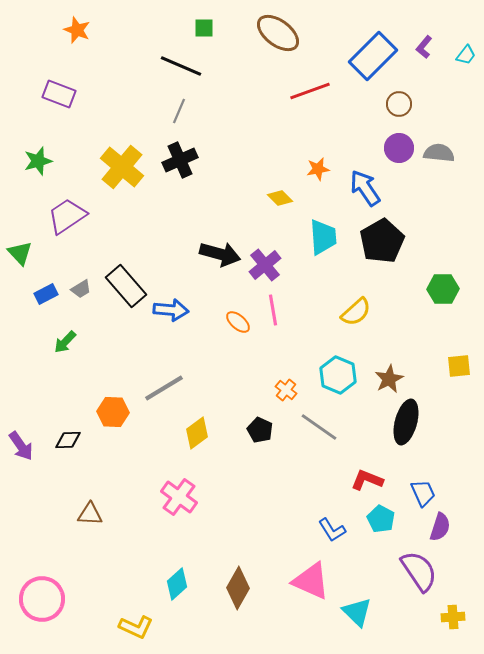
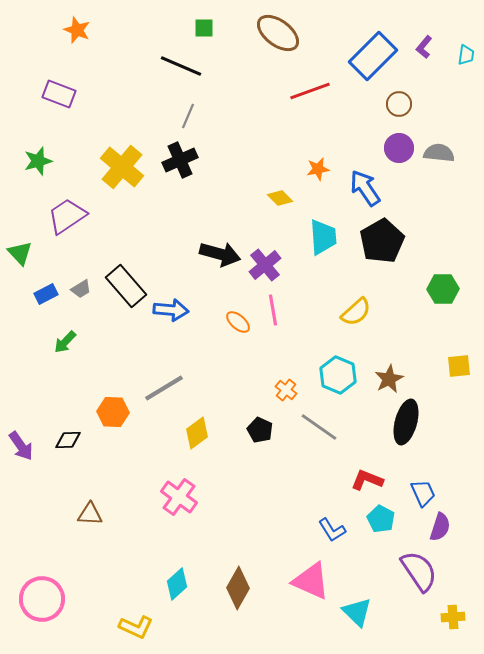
cyan trapezoid at (466, 55): rotated 30 degrees counterclockwise
gray line at (179, 111): moved 9 px right, 5 px down
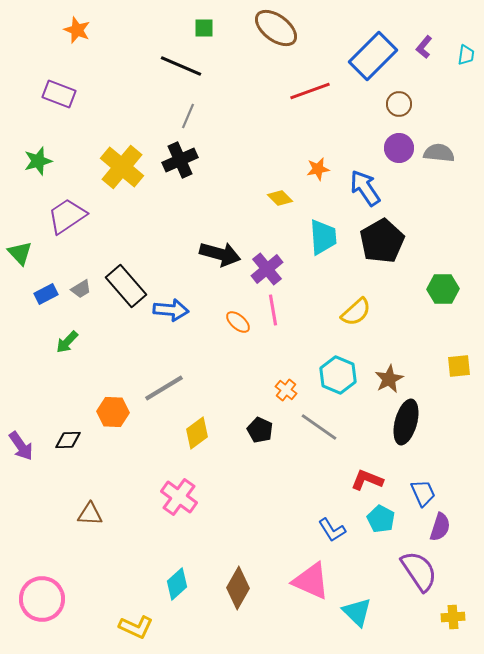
brown ellipse at (278, 33): moved 2 px left, 5 px up
purple cross at (265, 265): moved 2 px right, 4 px down
green arrow at (65, 342): moved 2 px right
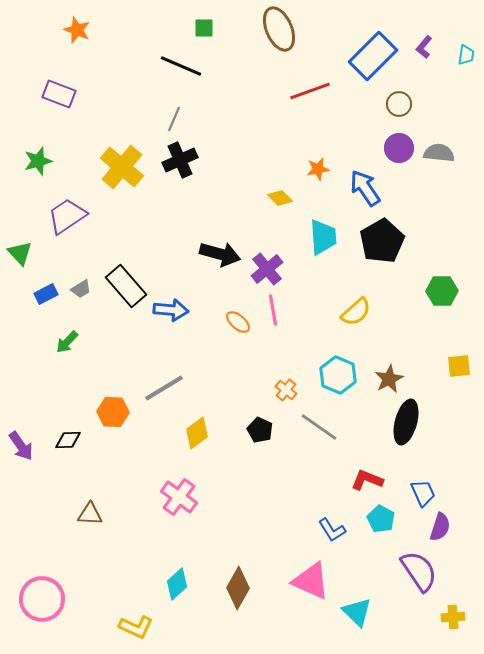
brown ellipse at (276, 28): moved 3 px right, 1 px down; rotated 30 degrees clockwise
gray line at (188, 116): moved 14 px left, 3 px down
green hexagon at (443, 289): moved 1 px left, 2 px down
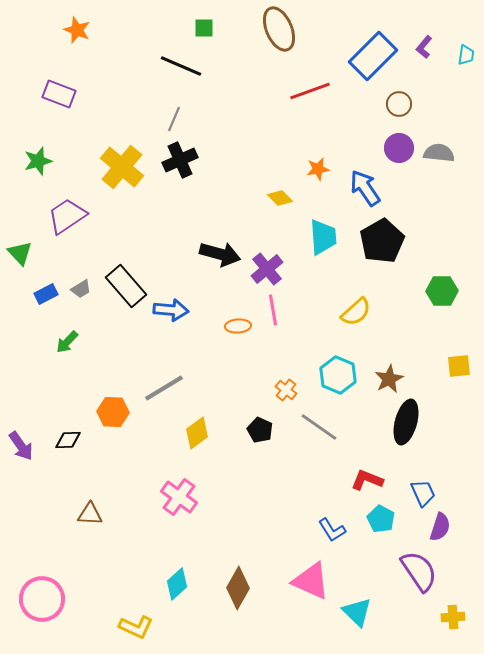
orange ellipse at (238, 322): moved 4 px down; rotated 45 degrees counterclockwise
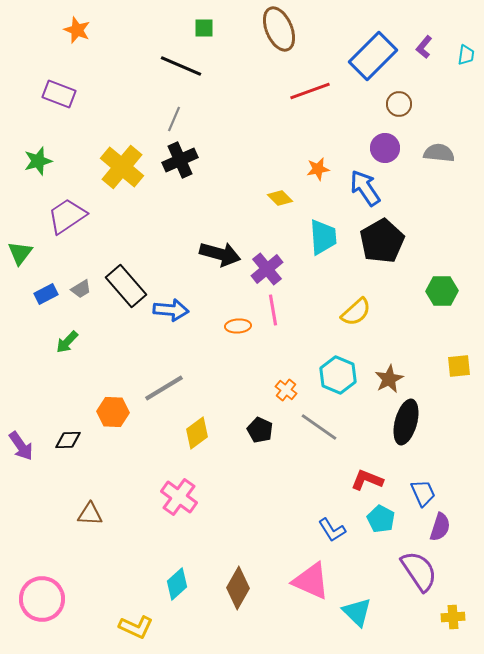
purple circle at (399, 148): moved 14 px left
green triangle at (20, 253): rotated 20 degrees clockwise
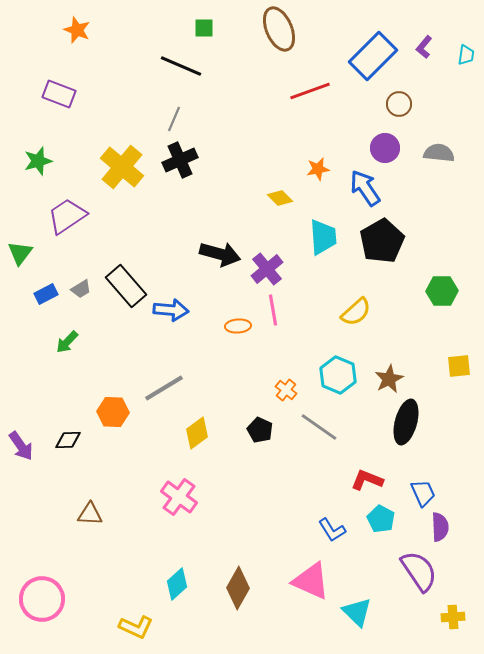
purple semicircle at (440, 527): rotated 20 degrees counterclockwise
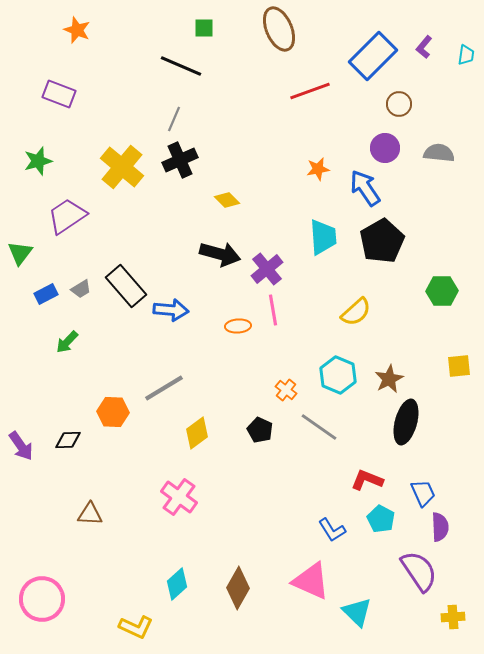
yellow diamond at (280, 198): moved 53 px left, 2 px down
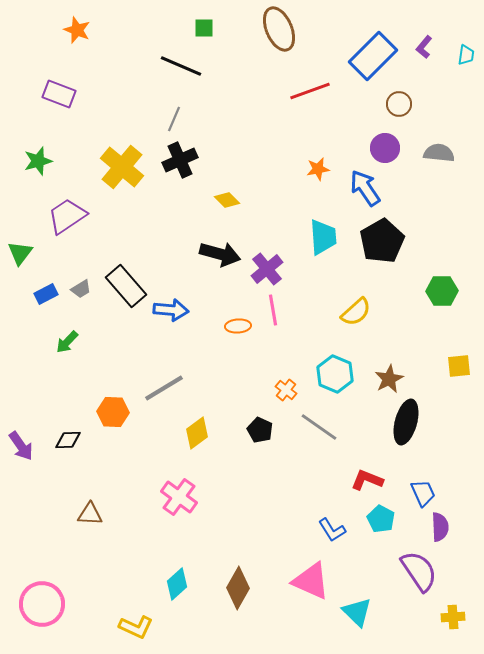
cyan hexagon at (338, 375): moved 3 px left, 1 px up
pink circle at (42, 599): moved 5 px down
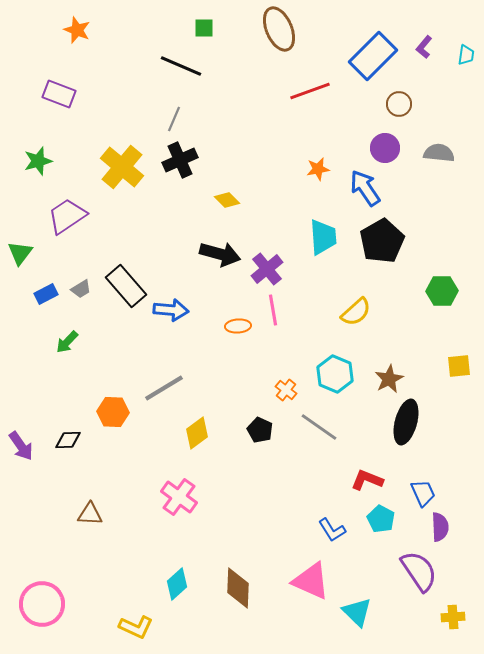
brown diamond at (238, 588): rotated 27 degrees counterclockwise
